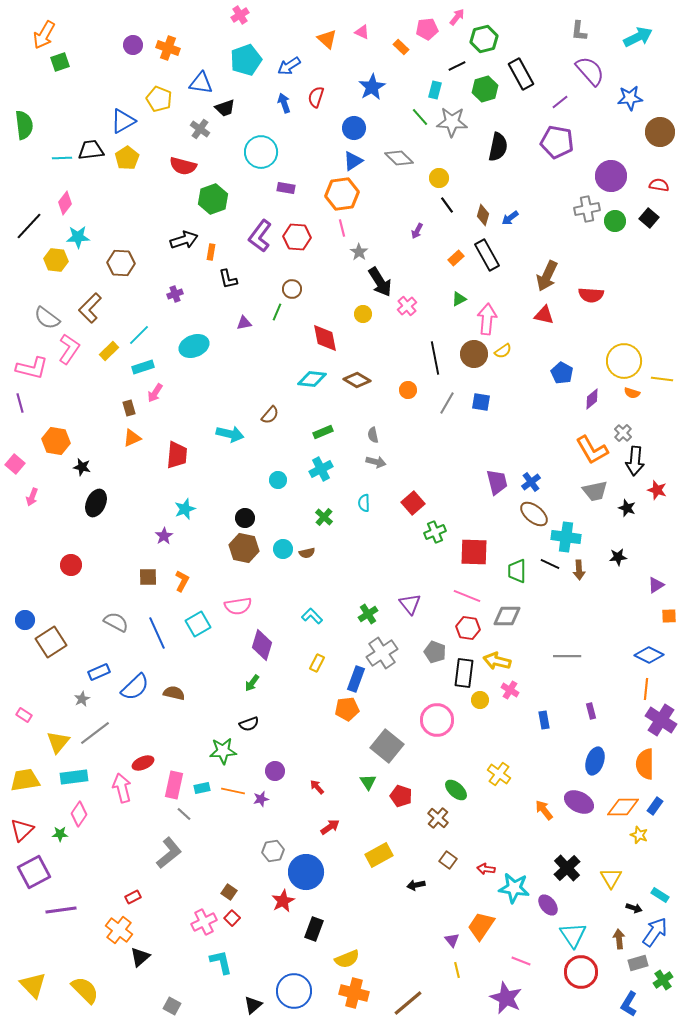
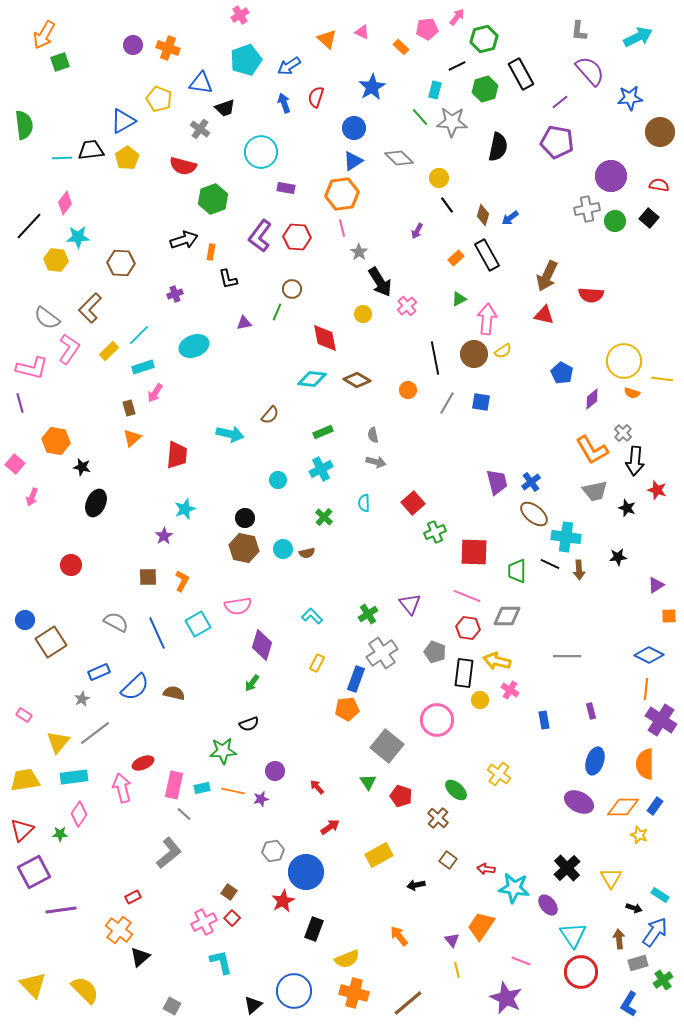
orange triangle at (132, 438): rotated 18 degrees counterclockwise
orange arrow at (544, 810): moved 145 px left, 126 px down
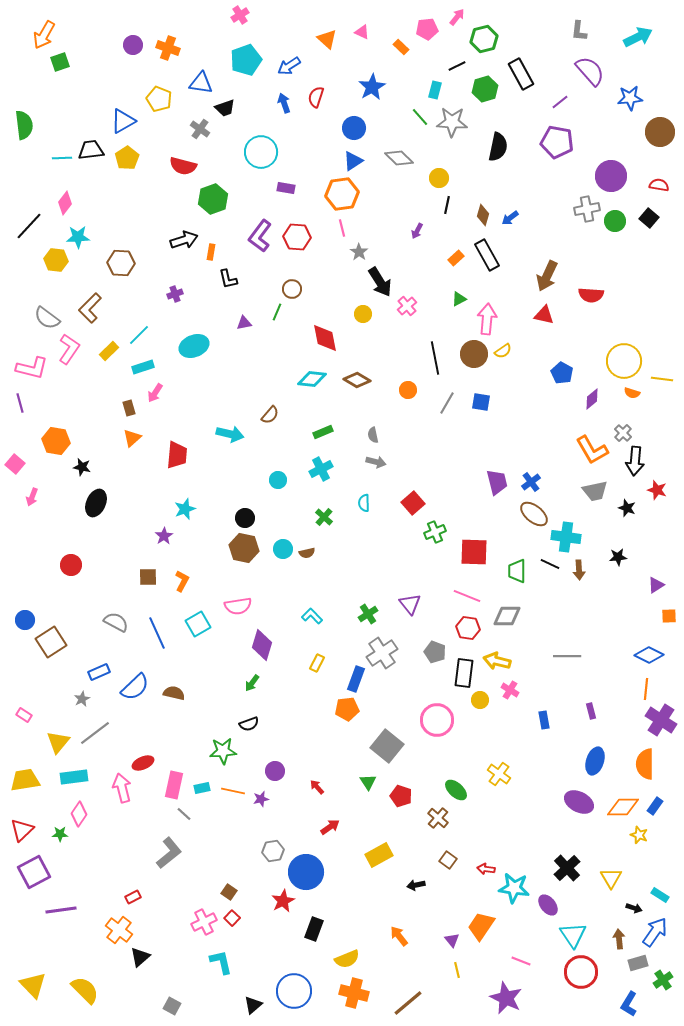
black line at (447, 205): rotated 48 degrees clockwise
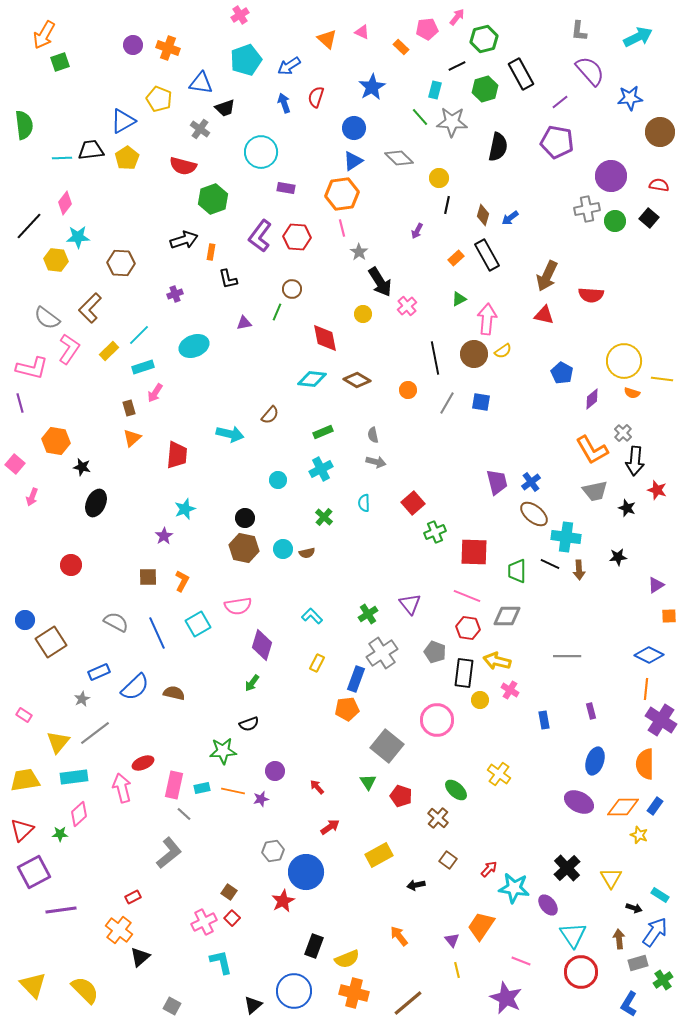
pink diamond at (79, 814): rotated 15 degrees clockwise
red arrow at (486, 869): moved 3 px right; rotated 126 degrees clockwise
black rectangle at (314, 929): moved 17 px down
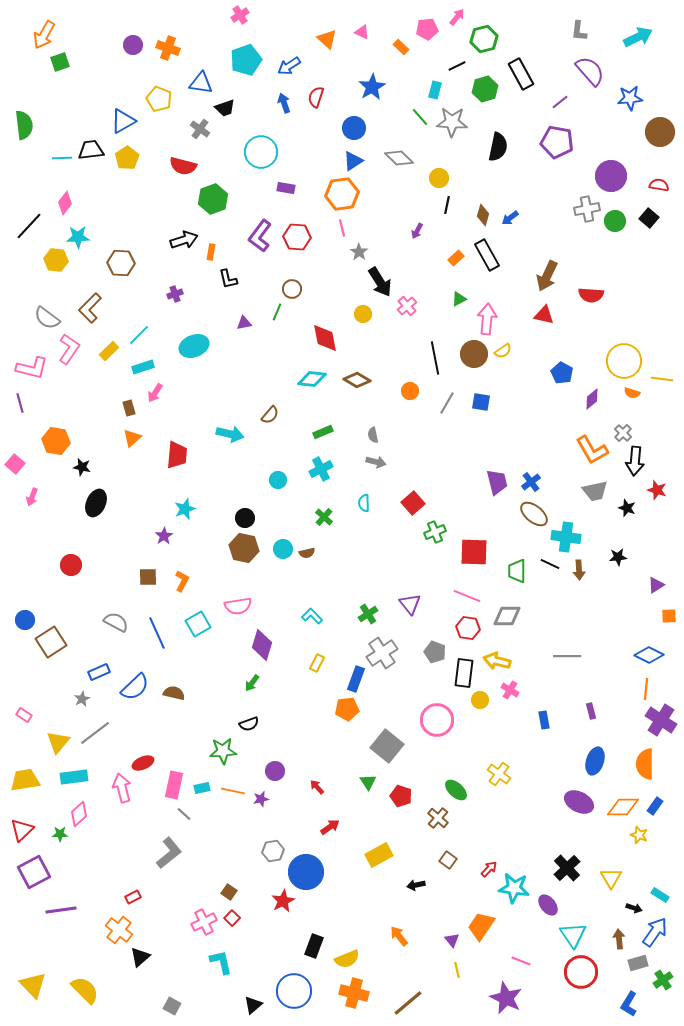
orange circle at (408, 390): moved 2 px right, 1 px down
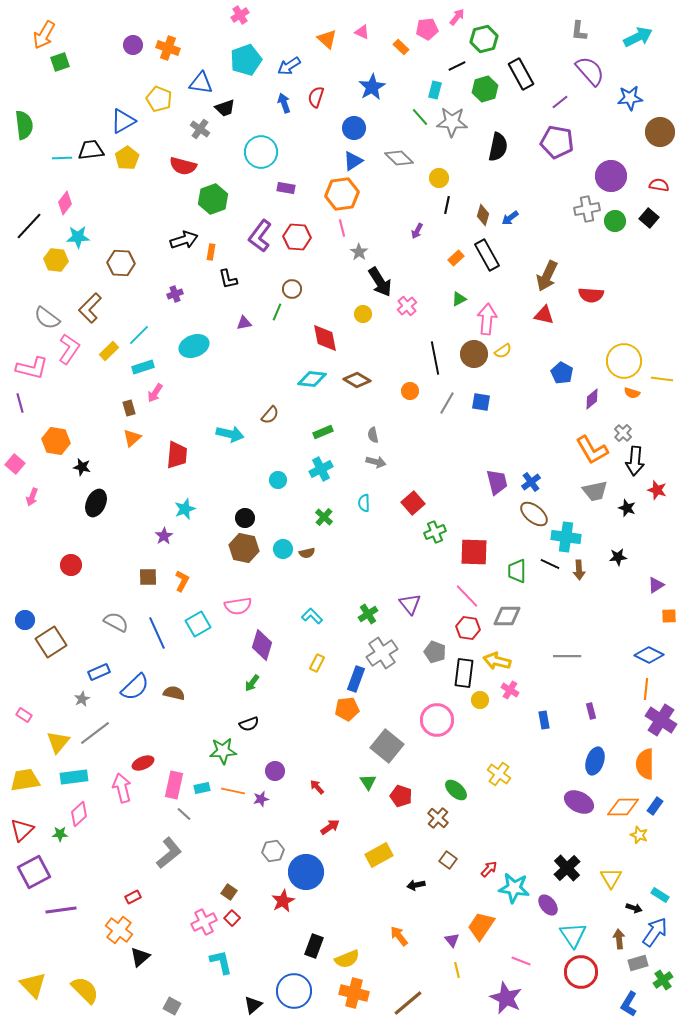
pink line at (467, 596): rotated 24 degrees clockwise
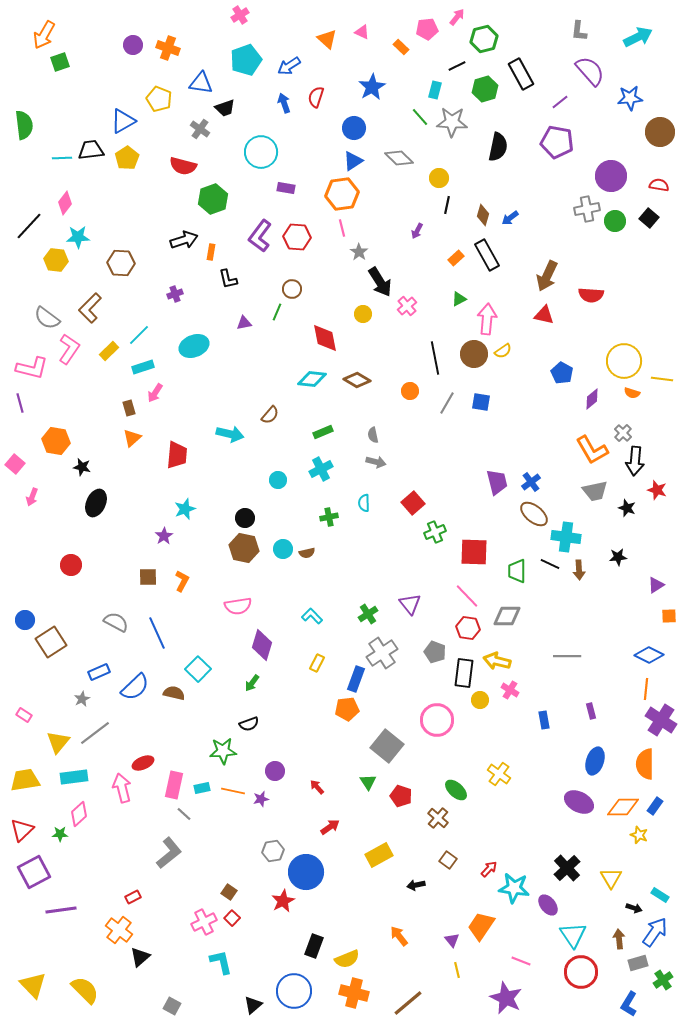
green cross at (324, 517): moved 5 px right; rotated 36 degrees clockwise
cyan square at (198, 624): moved 45 px down; rotated 15 degrees counterclockwise
